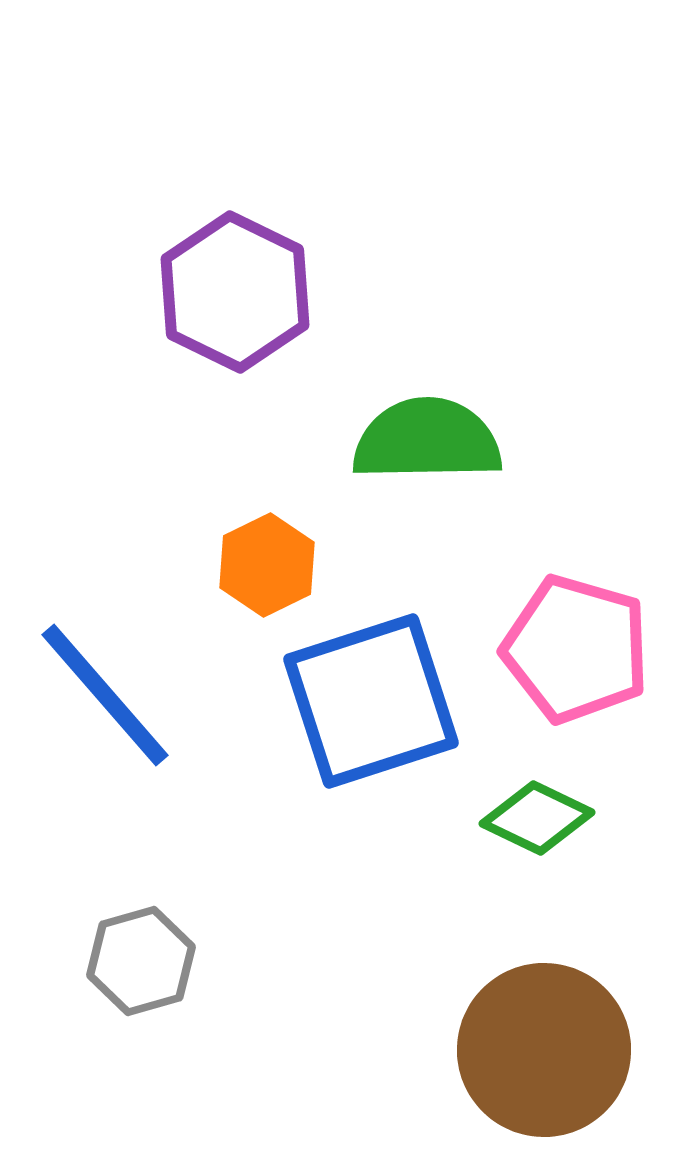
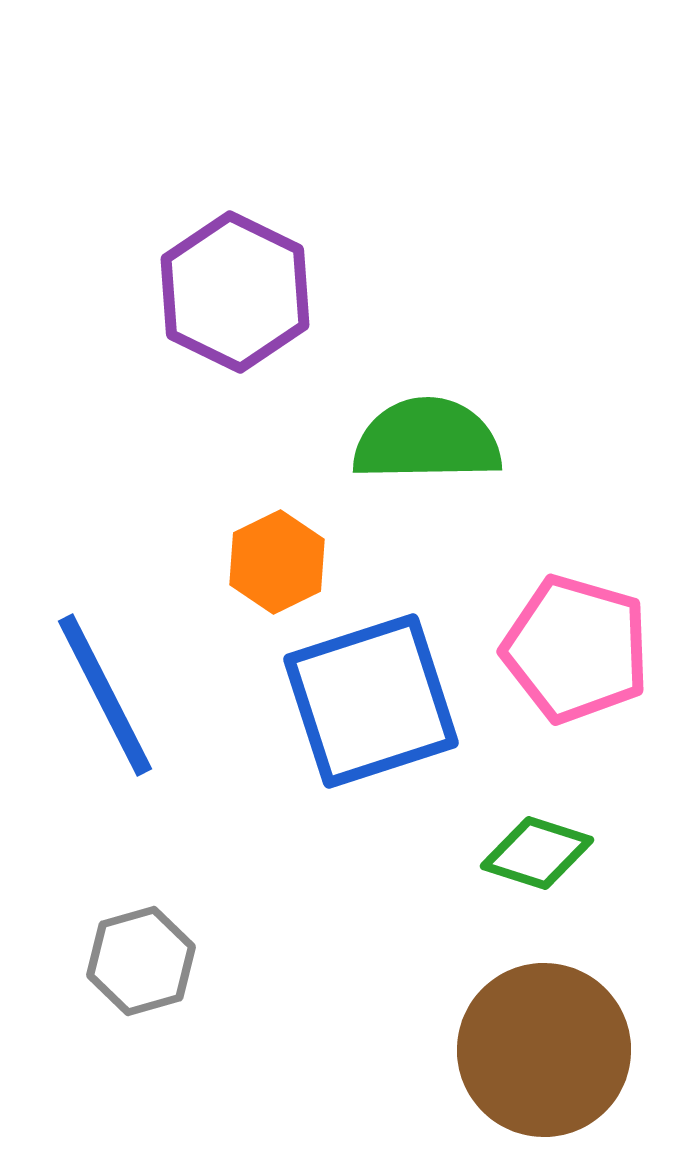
orange hexagon: moved 10 px right, 3 px up
blue line: rotated 14 degrees clockwise
green diamond: moved 35 px down; rotated 8 degrees counterclockwise
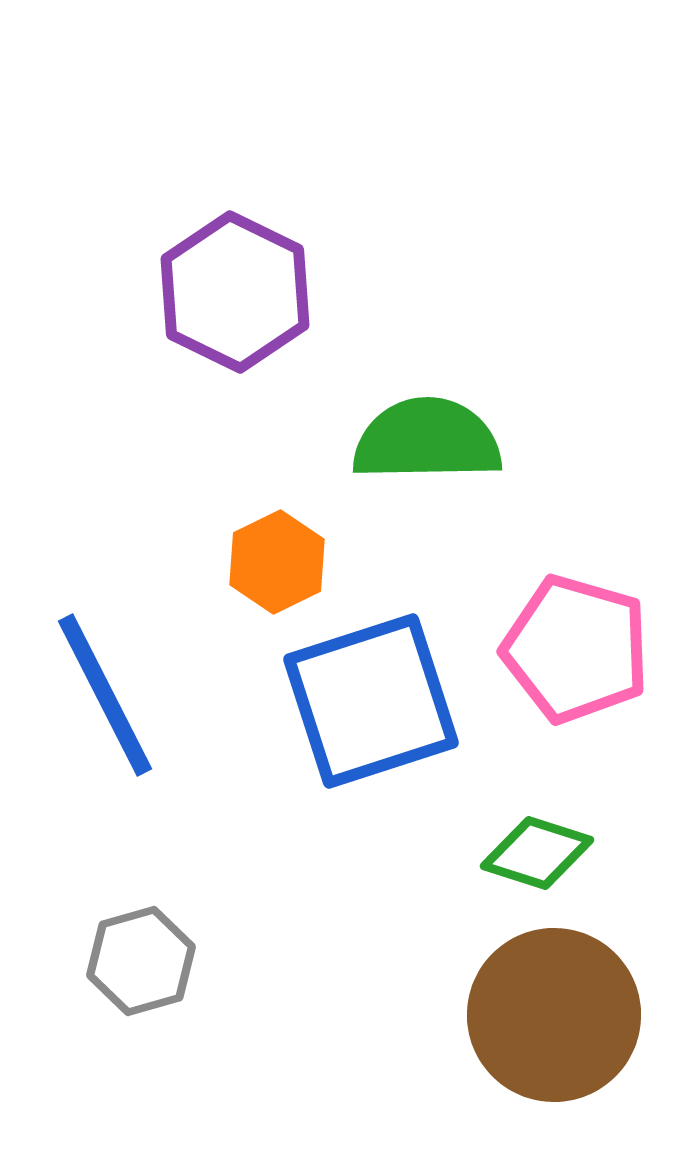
brown circle: moved 10 px right, 35 px up
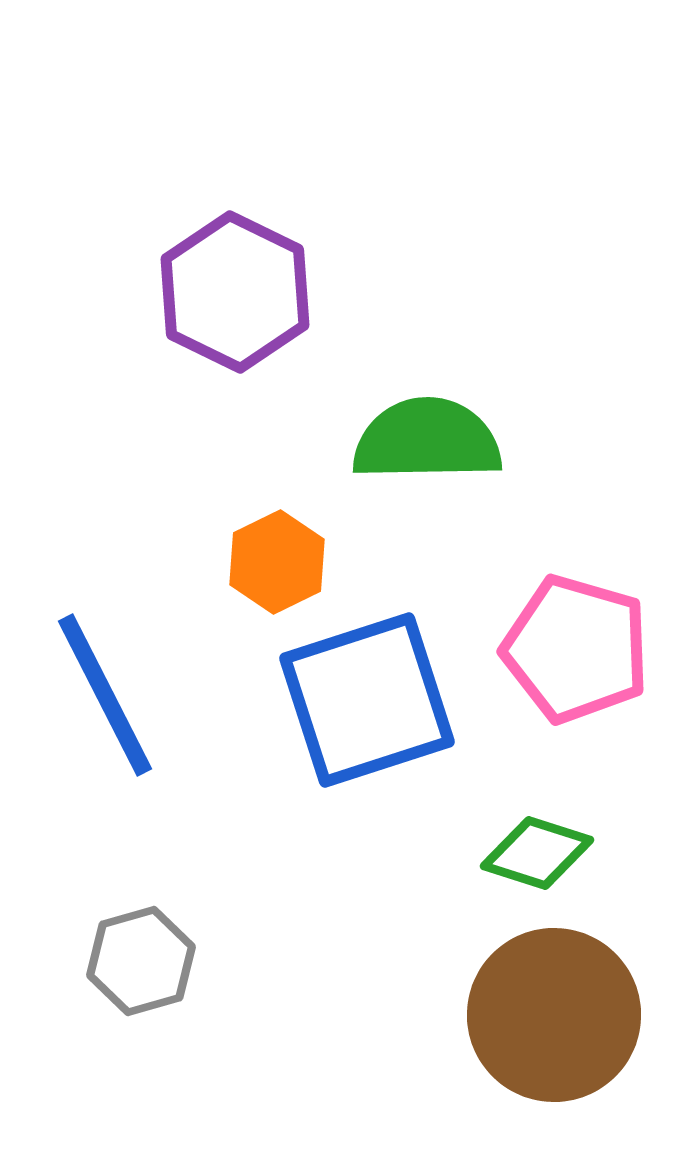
blue square: moved 4 px left, 1 px up
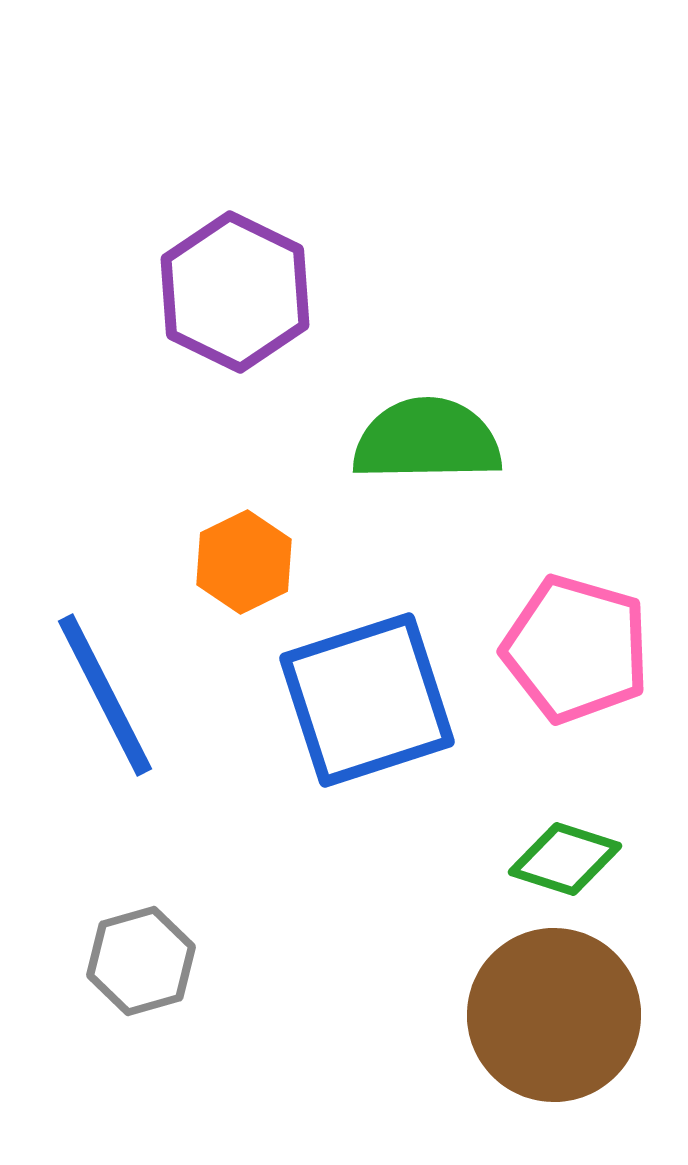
orange hexagon: moved 33 px left
green diamond: moved 28 px right, 6 px down
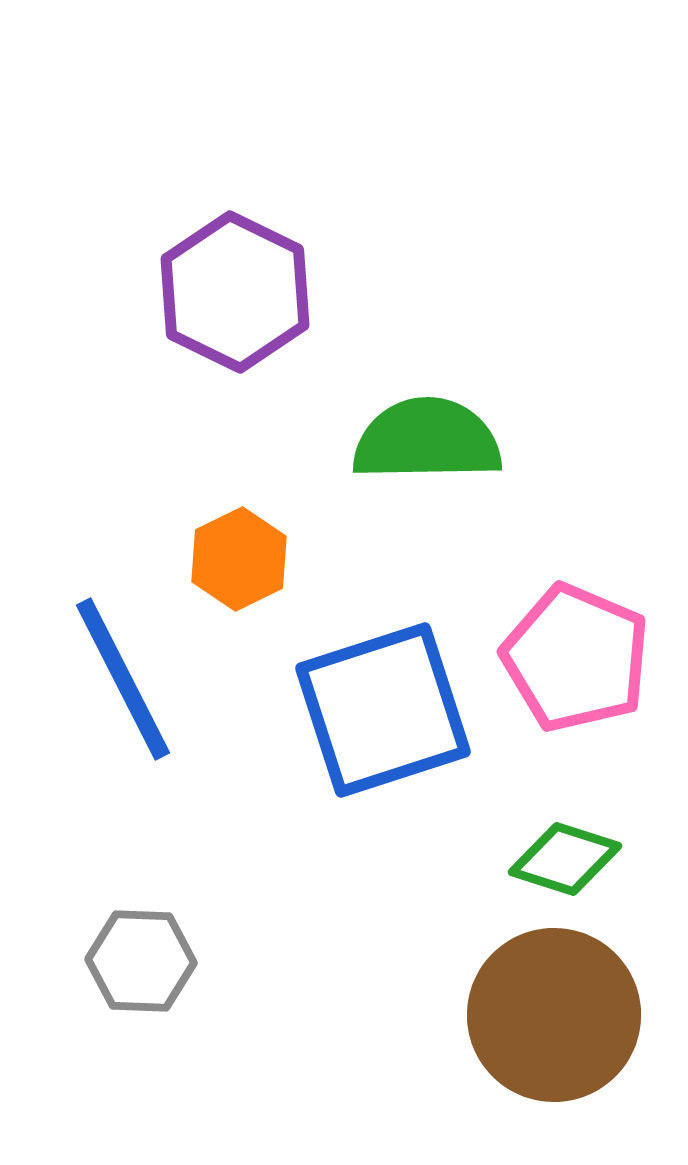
orange hexagon: moved 5 px left, 3 px up
pink pentagon: moved 9 px down; rotated 7 degrees clockwise
blue line: moved 18 px right, 16 px up
blue square: moved 16 px right, 10 px down
gray hexagon: rotated 18 degrees clockwise
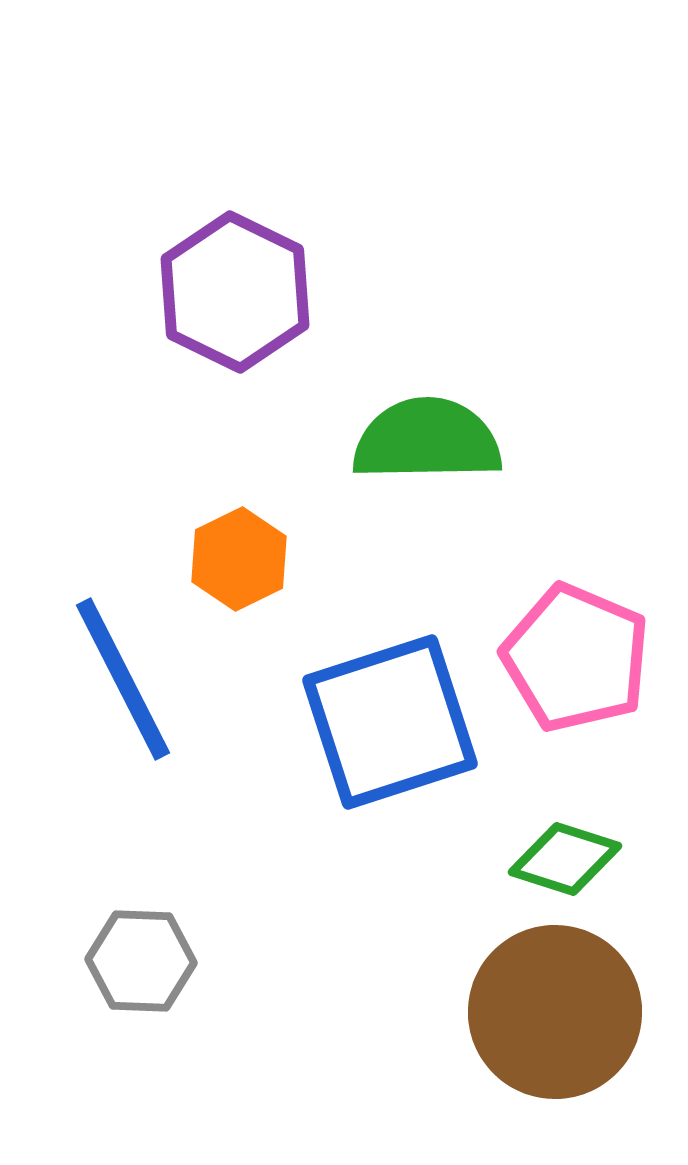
blue square: moved 7 px right, 12 px down
brown circle: moved 1 px right, 3 px up
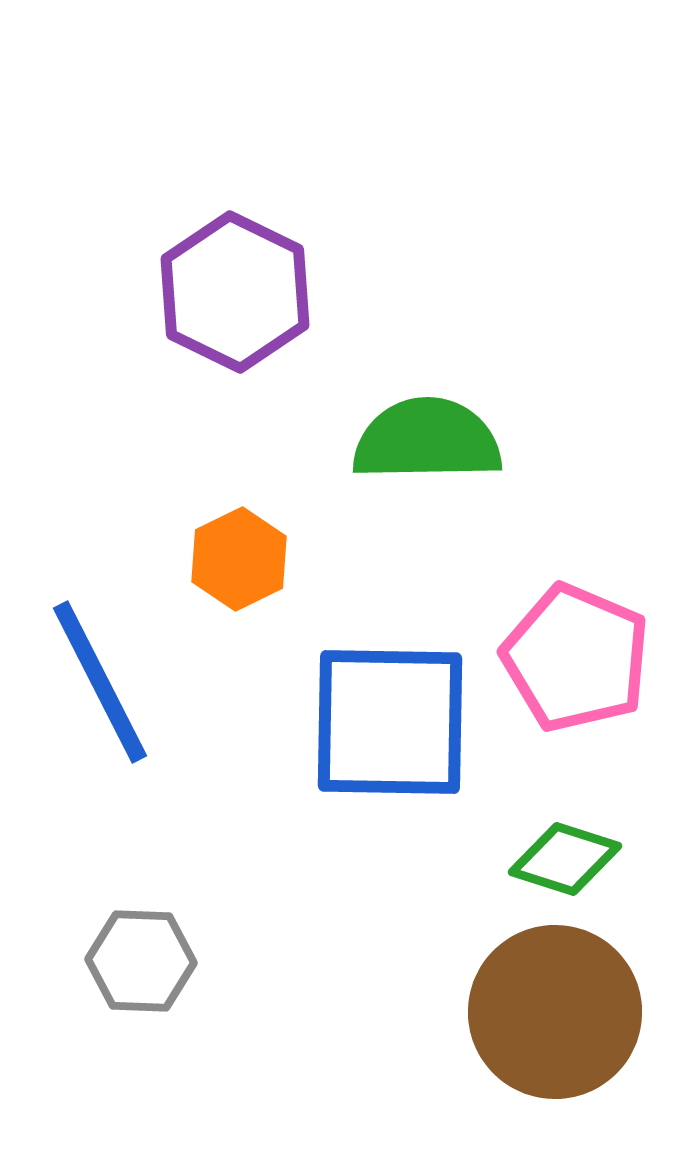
blue line: moved 23 px left, 3 px down
blue square: rotated 19 degrees clockwise
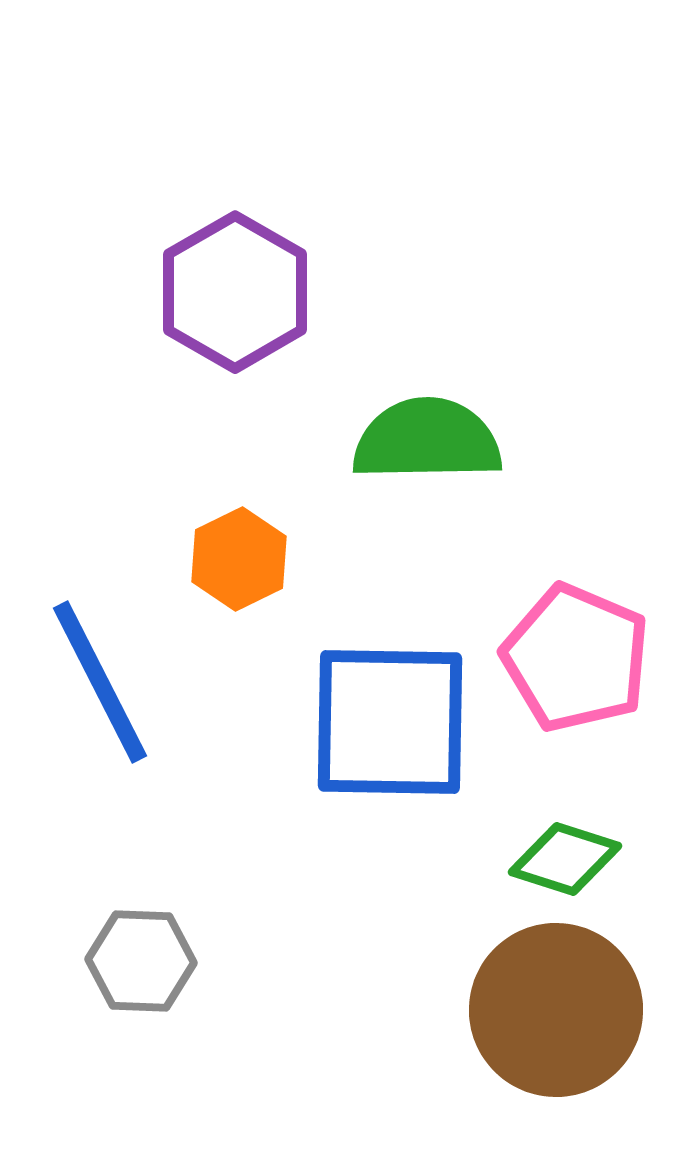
purple hexagon: rotated 4 degrees clockwise
brown circle: moved 1 px right, 2 px up
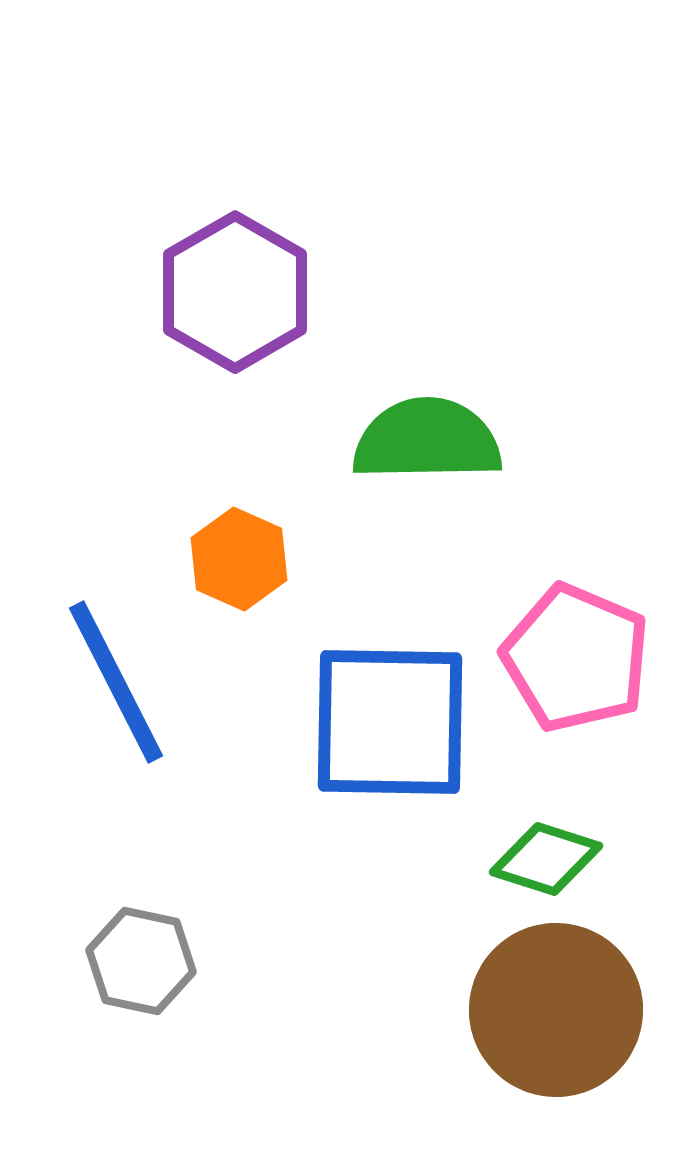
orange hexagon: rotated 10 degrees counterclockwise
blue line: moved 16 px right
green diamond: moved 19 px left
gray hexagon: rotated 10 degrees clockwise
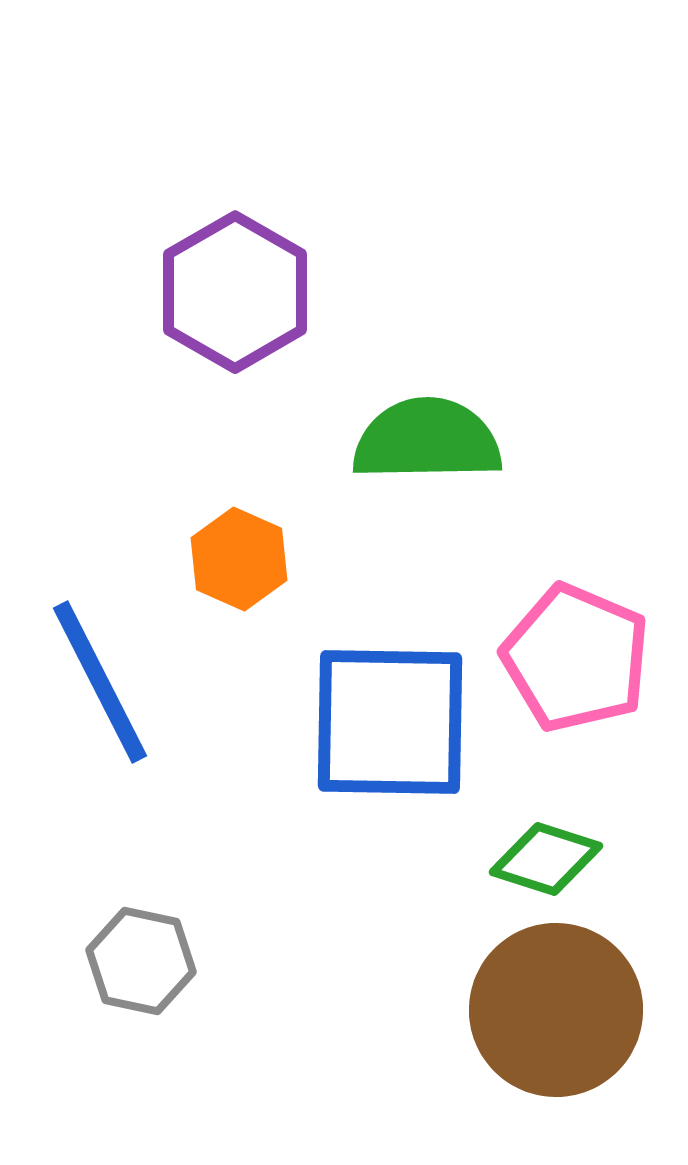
blue line: moved 16 px left
